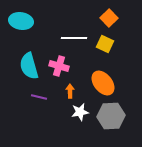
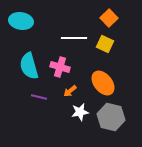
pink cross: moved 1 px right, 1 px down
orange arrow: rotated 128 degrees counterclockwise
gray hexagon: moved 1 px down; rotated 16 degrees clockwise
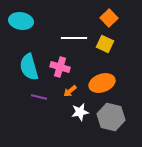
cyan semicircle: moved 1 px down
orange ellipse: moved 1 px left; rotated 70 degrees counterclockwise
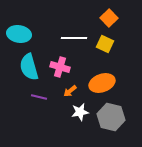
cyan ellipse: moved 2 px left, 13 px down
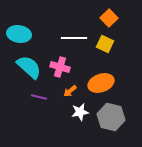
cyan semicircle: rotated 148 degrees clockwise
orange ellipse: moved 1 px left
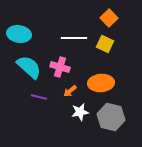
orange ellipse: rotated 15 degrees clockwise
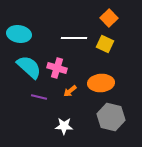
pink cross: moved 3 px left, 1 px down
white star: moved 16 px left, 14 px down; rotated 12 degrees clockwise
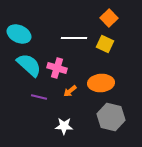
cyan ellipse: rotated 15 degrees clockwise
cyan semicircle: moved 2 px up
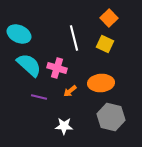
white line: rotated 75 degrees clockwise
